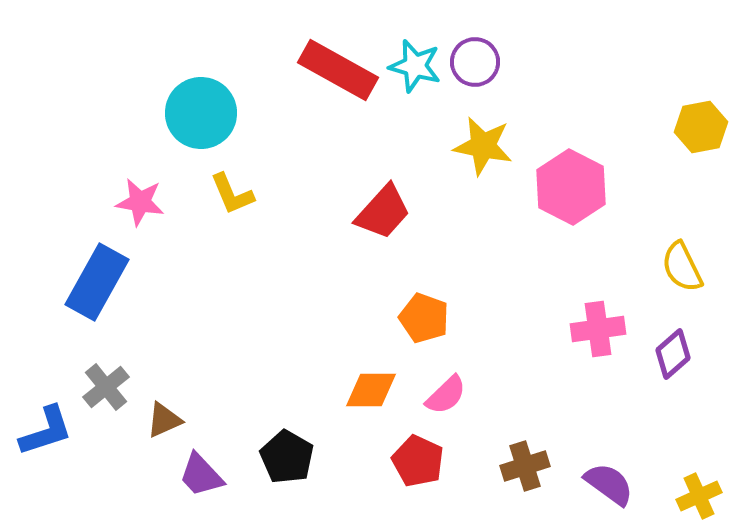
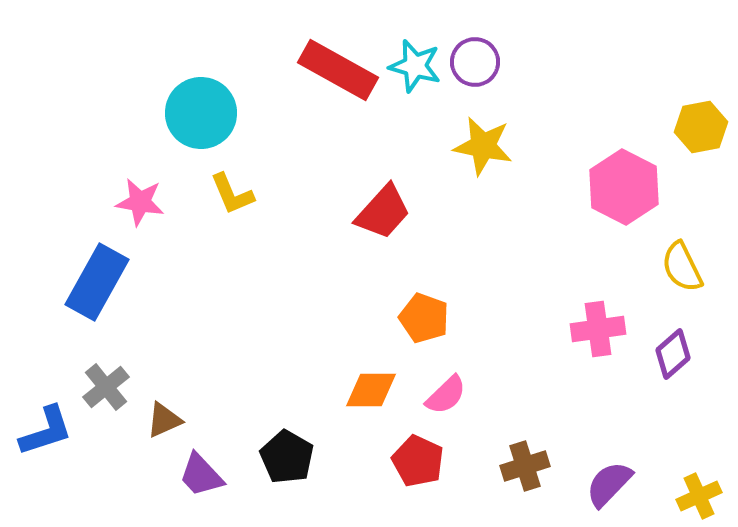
pink hexagon: moved 53 px right
purple semicircle: rotated 82 degrees counterclockwise
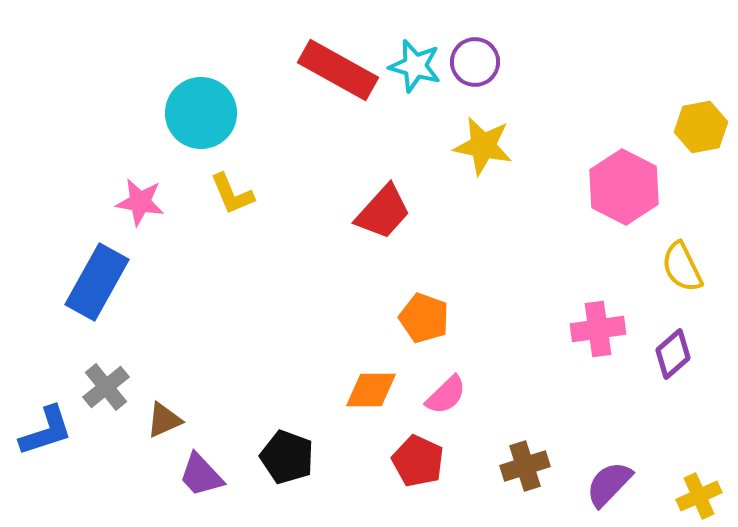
black pentagon: rotated 10 degrees counterclockwise
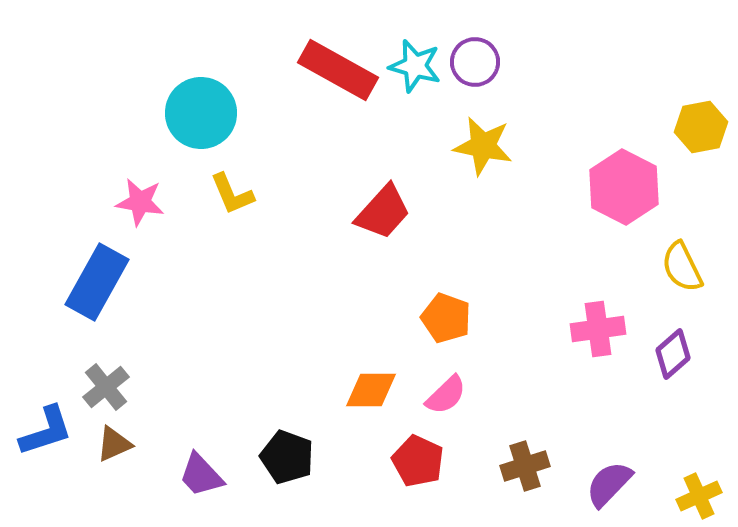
orange pentagon: moved 22 px right
brown triangle: moved 50 px left, 24 px down
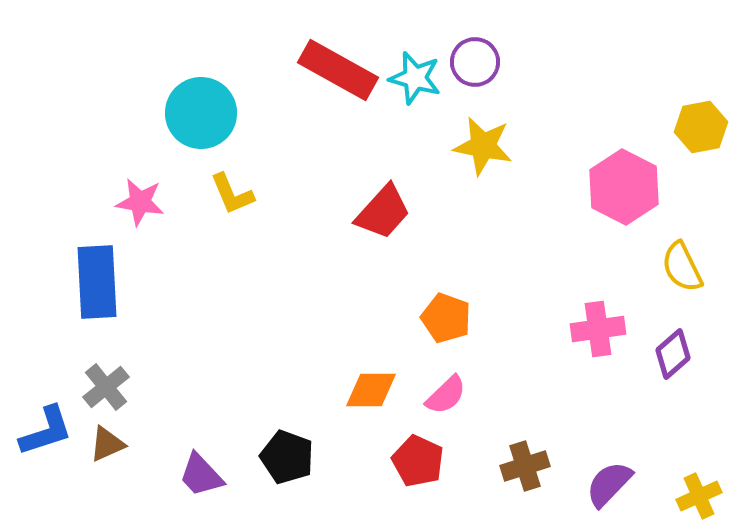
cyan star: moved 12 px down
blue rectangle: rotated 32 degrees counterclockwise
brown triangle: moved 7 px left
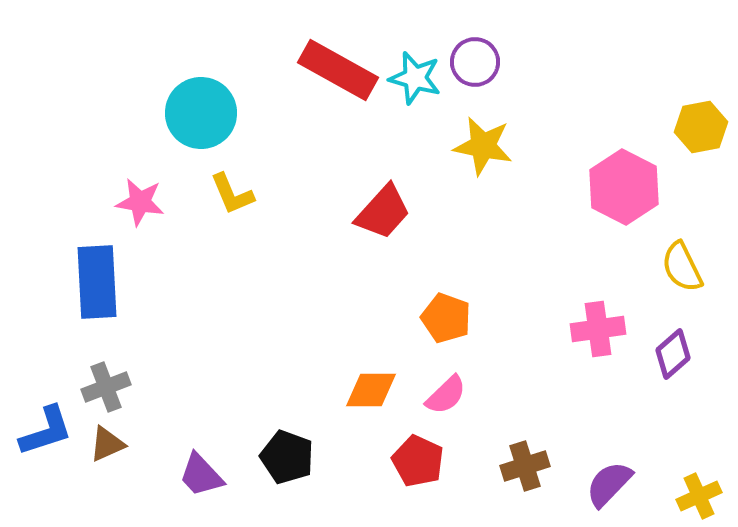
gray cross: rotated 18 degrees clockwise
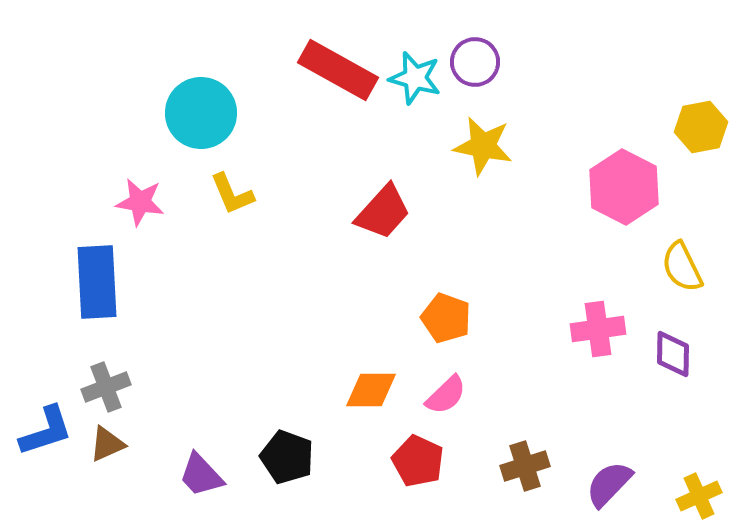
purple diamond: rotated 48 degrees counterclockwise
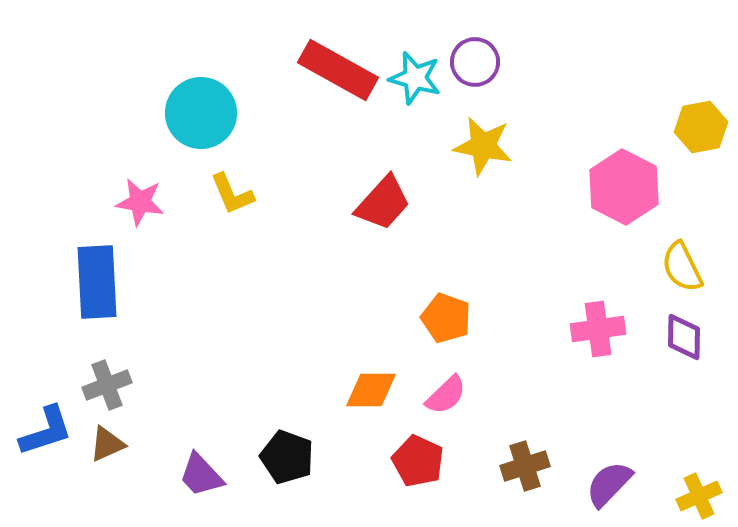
red trapezoid: moved 9 px up
purple diamond: moved 11 px right, 17 px up
gray cross: moved 1 px right, 2 px up
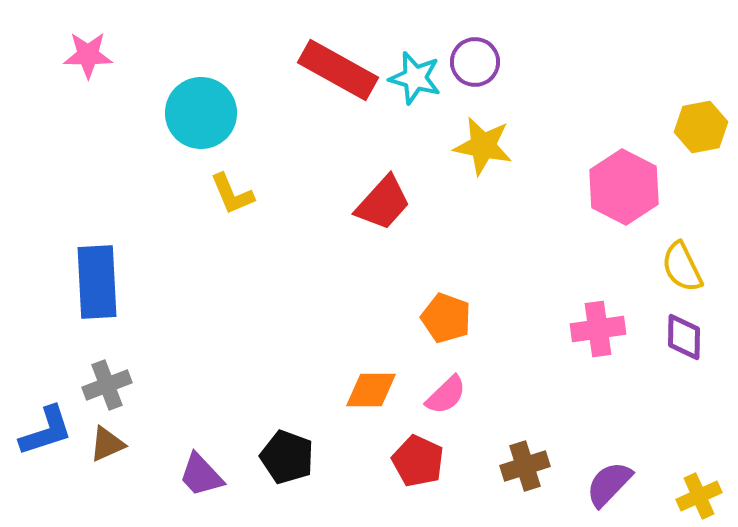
pink star: moved 52 px left, 147 px up; rotated 9 degrees counterclockwise
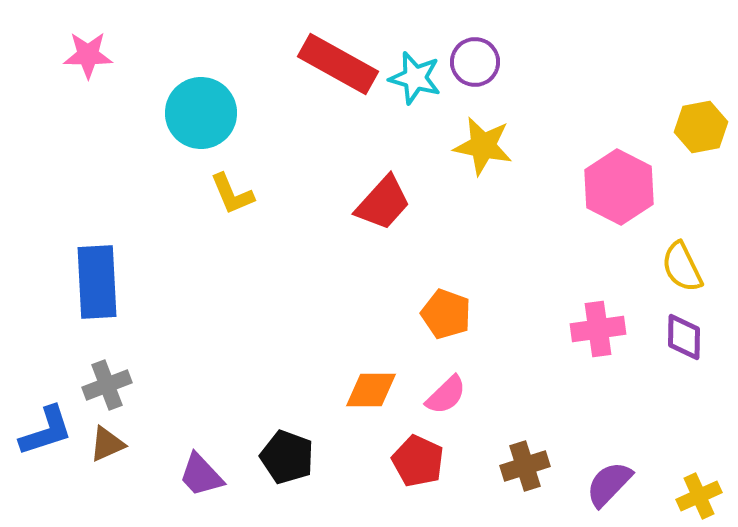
red rectangle: moved 6 px up
pink hexagon: moved 5 px left
orange pentagon: moved 4 px up
